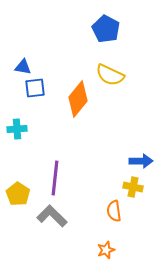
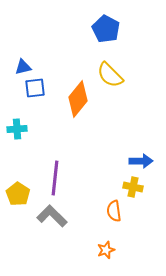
blue triangle: rotated 24 degrees counterclockwise
yellow semicircle: rotated 20 degrees clockwise
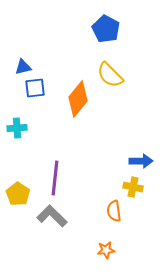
cyan cross: moved 1 px up
orange star: rotated 12 degrees clockwise
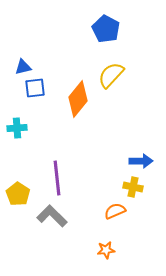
yellow semicircle: moved 1 px right; rotated 88 degrees clockwise
purple line: moved 2 px right; rotated 12 degrees counterclockwise
orange semicircle: moved 1 px right; rotated 75 degrees clockwise
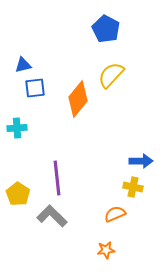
blue triangle: moved 2 px up
orange semicircle: moved 3 px down
